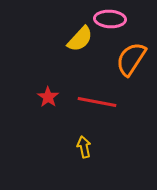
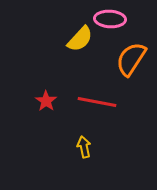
red star: moved 2 px left, 4 px down
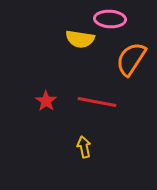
yellow semicircle: rotated 56 degrees clockwise
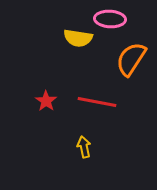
yellow semicircle: moved 2 px left, 1 px up
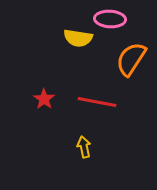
red star: moved 2 px left, 2 px up
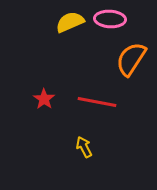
yellow semicircle: moved 8 px left, 16 px up; rotated 148 degrees clockwise
yellow arrow: rotated 15 degrees counterclockwise
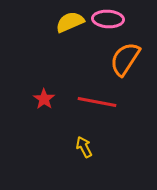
pink ellipse: moved 2 px left
orange semicircle: moved 6 px left
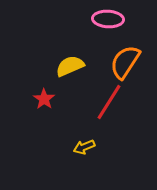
yellow semicircle: moved 44 px down
orange semicircle: moved 3 px down
red line: moved 12 px right; rotated 69 degrees counterclockwise
yellow arrow: rotated 85 degrees counterclockwise
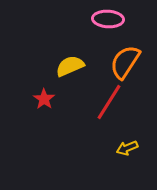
yellow arrow: moved 43 px right, 1 px down
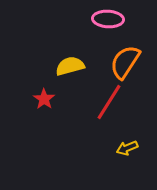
yellow semicircle: rotated 8 degrees clockwise
